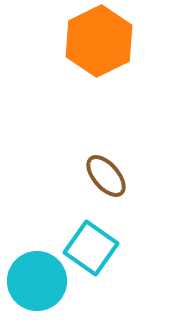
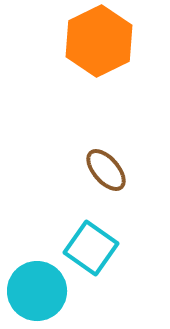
brown ellipse: moved 6 px up
cyan circle: moved 10 px down
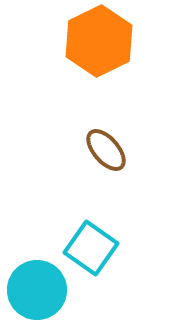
brown ellipse: moved 20 px up
cyan circle: moved 1 px up
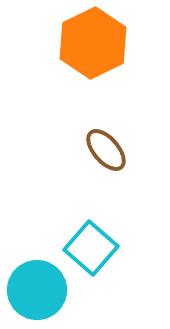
orange hexagon: moved 6 px left, 2 px down
cyan square: rotated 6 degrees clockwise
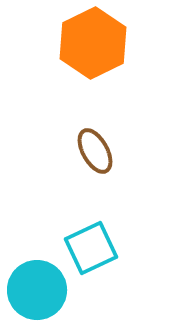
brown ellipse: moved 11 px left, 1 px down; rotated 12 degrees clockwise
cyan square: rotated 24 degrees clockwise
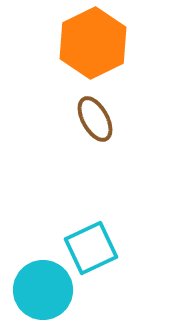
brown ellipse: moved 32 px up
cyan circle: moved 6 px right
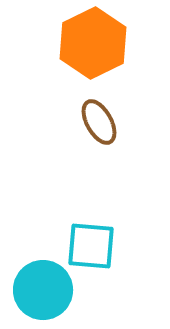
brown ellipse: moved 4 px right, 3 px down
cyan square: moved 2 px up; rotated 30 degrees clockwise
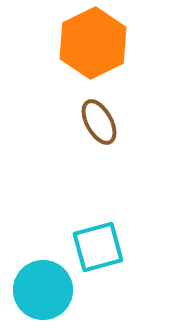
cyan square: moved 7 px right, 1 px down; rotated 20 degrees counterclockwise
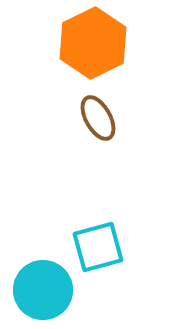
brown ellipse: moved 1 px left, 4 px up
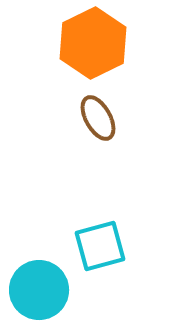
cyan square: moved 2 px right, 1 px up
cyan circle: moved 4 px left
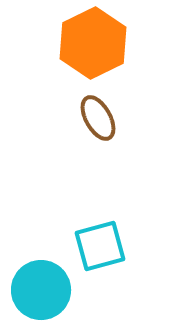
cyan circle: moved 2 px right
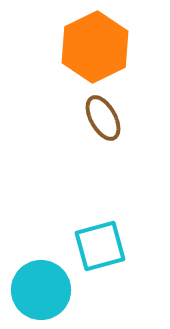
orange hexagon: moved 2 px right, 4 px down
brown ellipse: moved 5 px right
